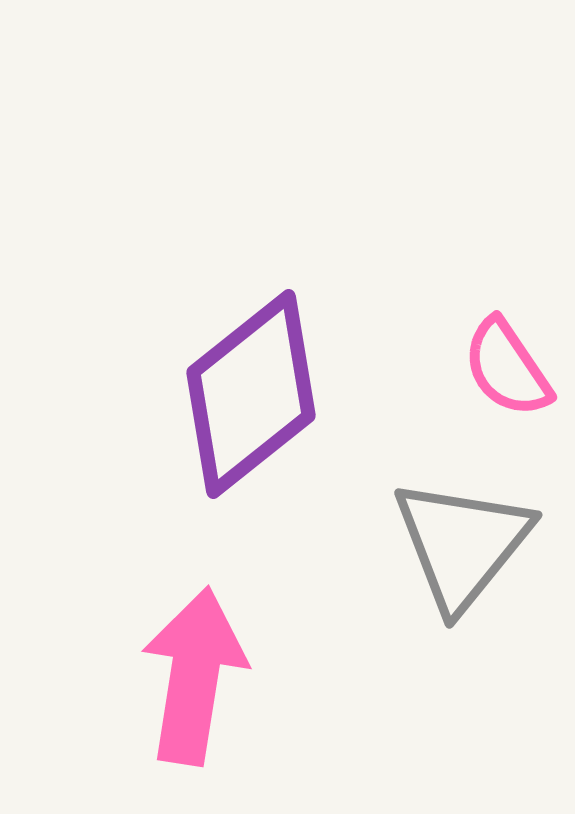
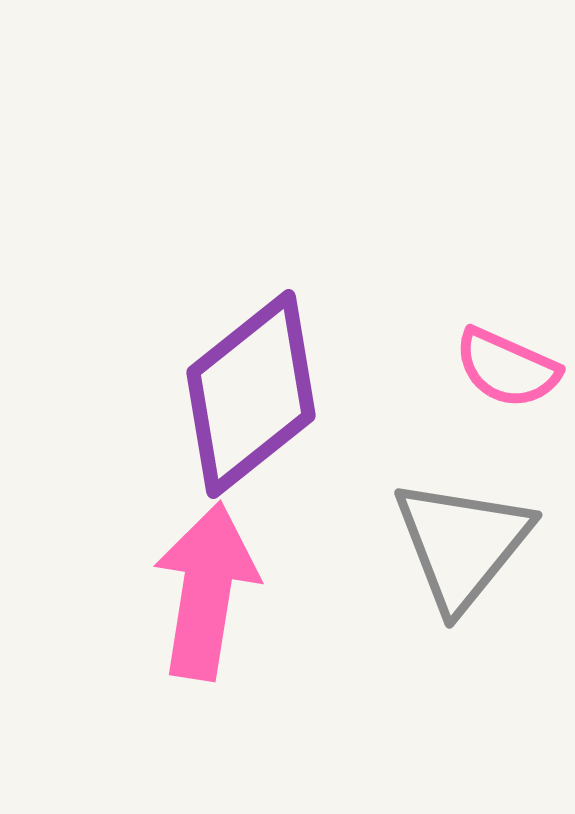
pink semicircle: rotated 32 degrees counterclockwise
pink arrow: moved 12 px right, 85 px up
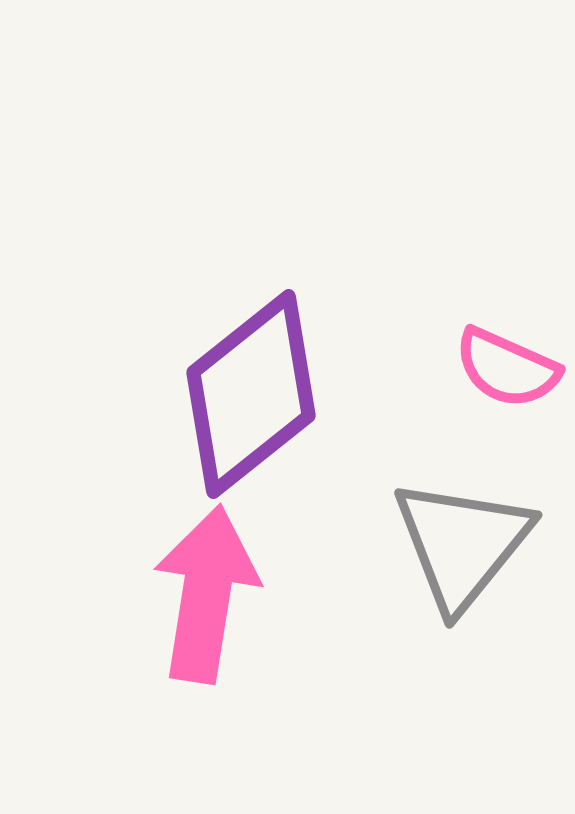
pink arrow: moved 3 px down
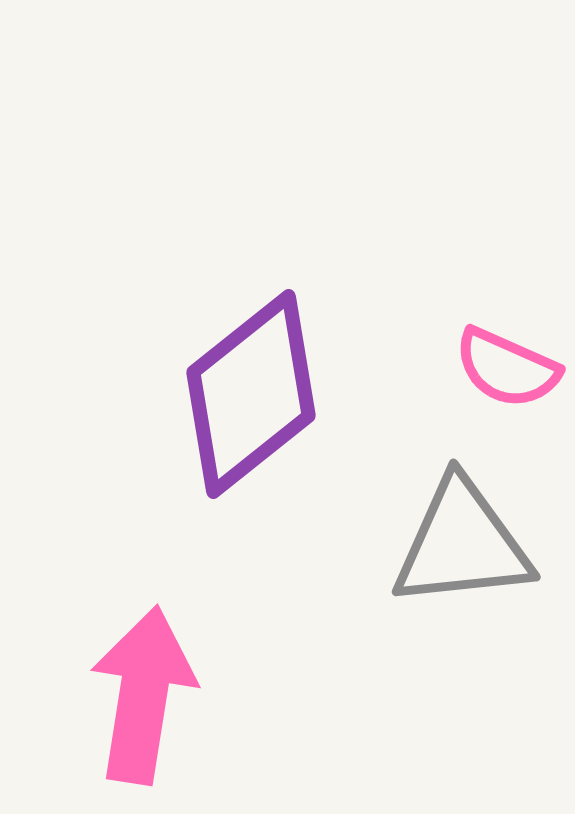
gray triangle: rotated 45 degrees clockwise
pink arrow: moved 63 px left, 101 px down
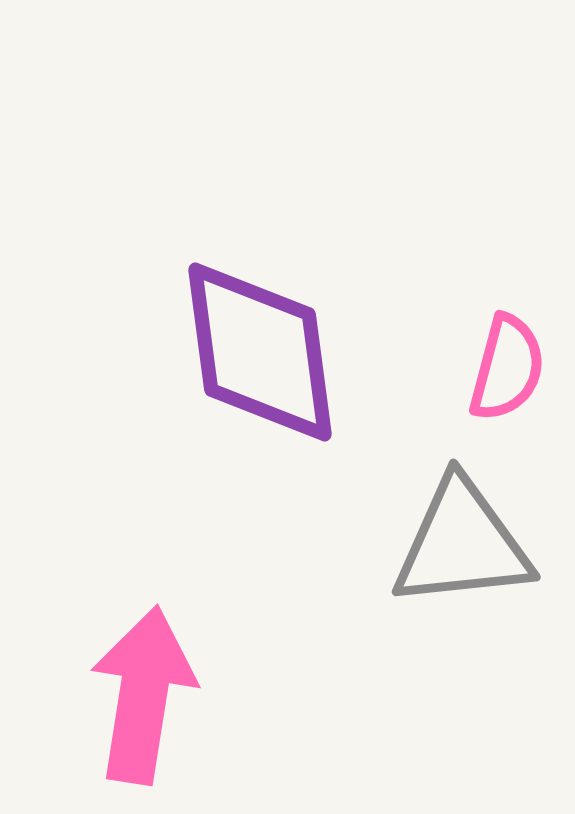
pink semicircle: rotated 99 degrees counterclockwise
purple diamond: moved 9 px right, 42 px up; rotated 59 degrees counterclockwise
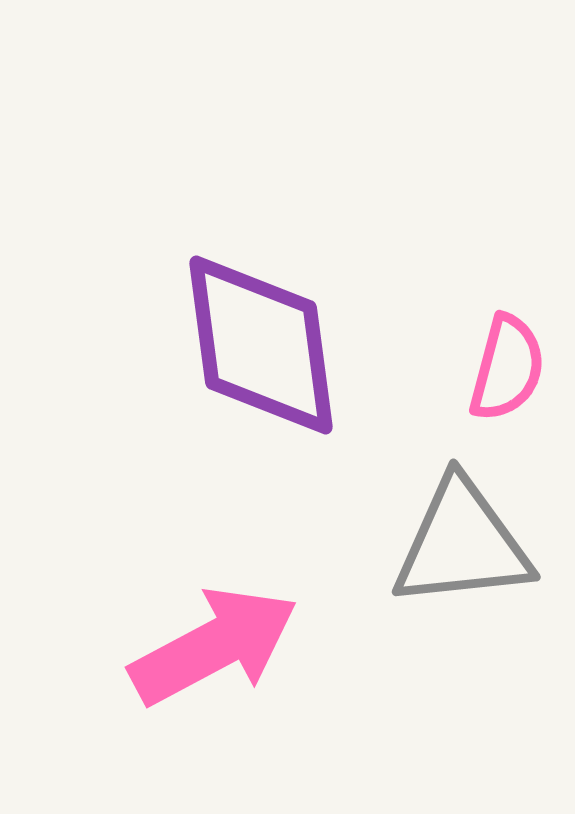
purple diamond: moved 1 px right, 7 px up
pink arrow: moved 71 px right, 49 px up; rotated 53 degrees clockwise
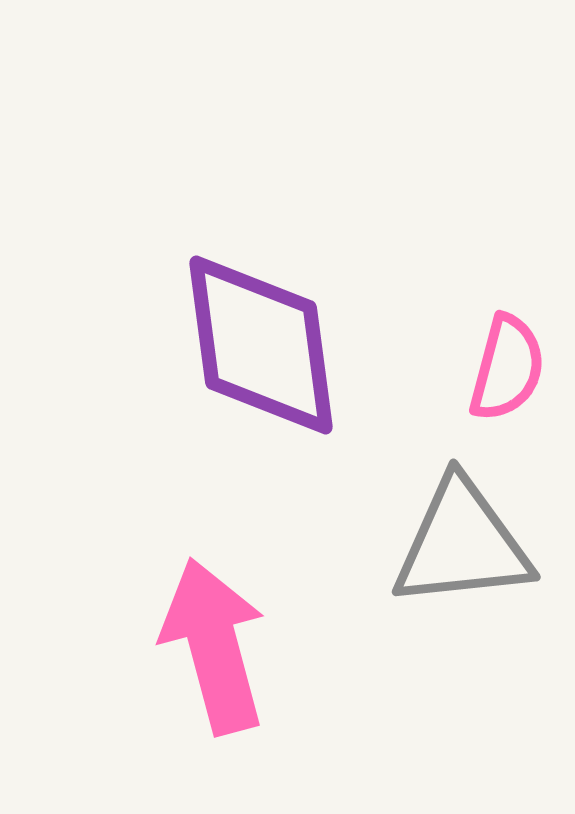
pink arrow: rotated 77 degrees counterclockwise
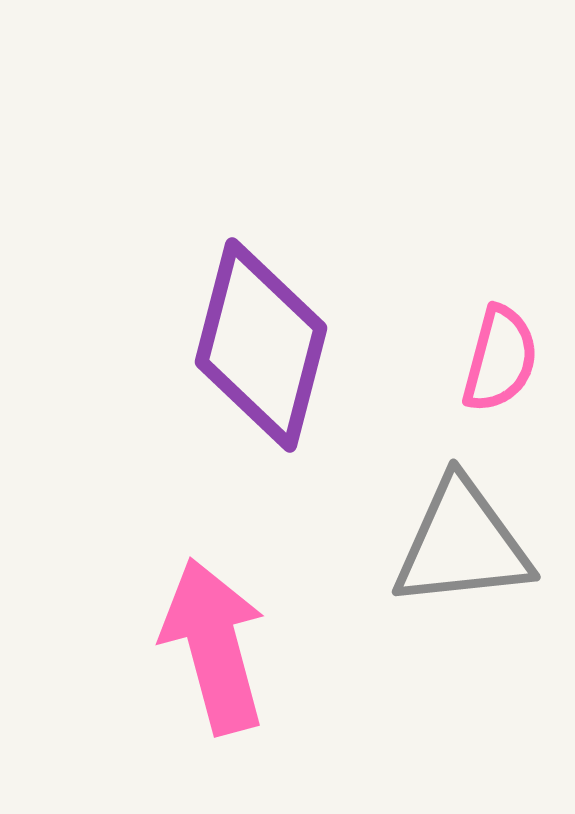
purple diamond: rotated 22 degrees clockwise
pink semicircle: moved 7 px left, 9 px up
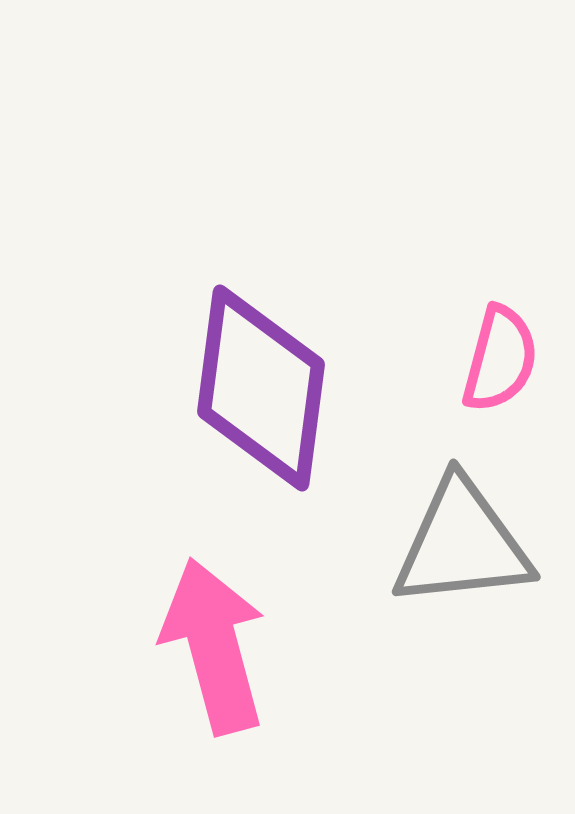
purple diamond: moved 43 px down; rotated 7 degrees counterclockwise
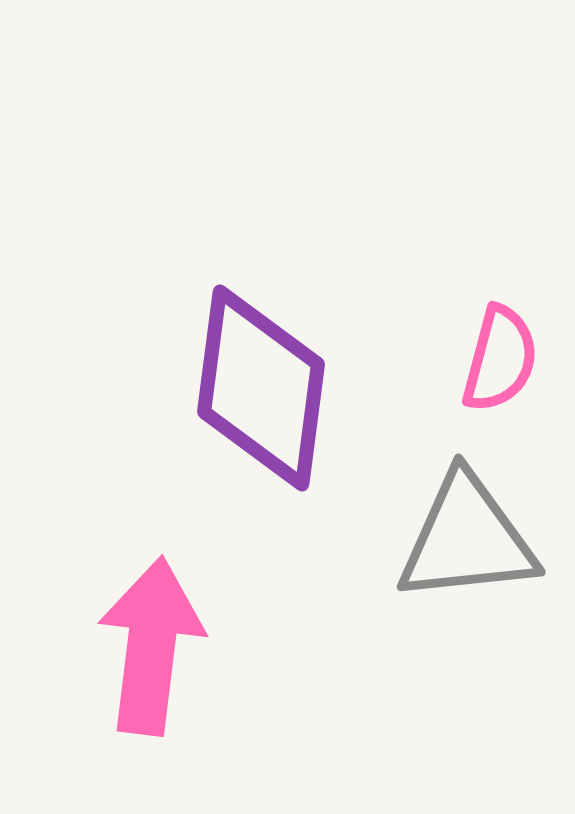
gray triangle: moved 5 px right, 5 px up
pink arrow: moved 63 px left; rotated 22 degrees clockwise
